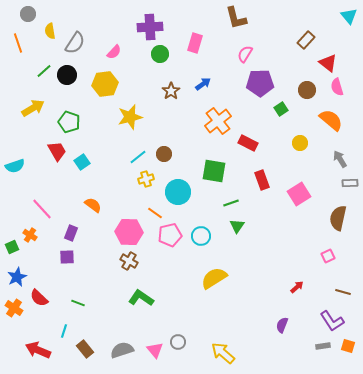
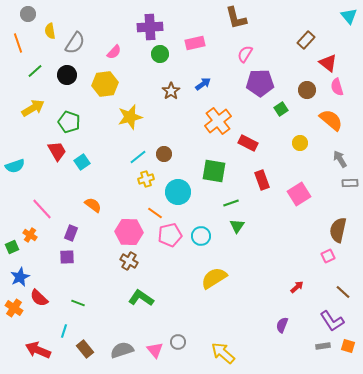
pink rectangle at (195, 43): rotated 60 degrees clockwise
green line at (44, 71): moved 9 px left
brown semicircle at (338, 218): moved 12 px down
blue star at (17, 277): moved 3 px right
brown line at (343, 292): rotated 28 degrees clockwise
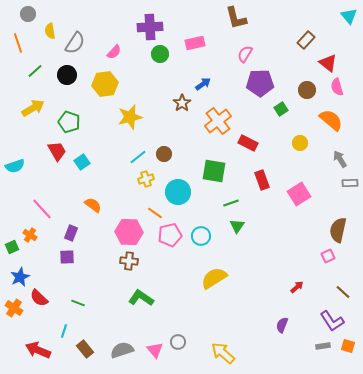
brown star at (171, 91): moved 11 px right, 12 px down
brown cross at (129, 261): rotated 24 degrees counterclockwise
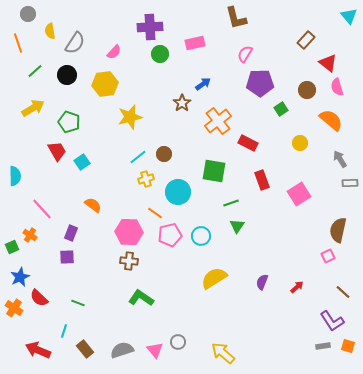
cyan semicircle at (15, 166): moved 10 px down; rotated 72 degrees counterclockwise
purple semicircle at (282, 325): moved 20 px left, 43 px up
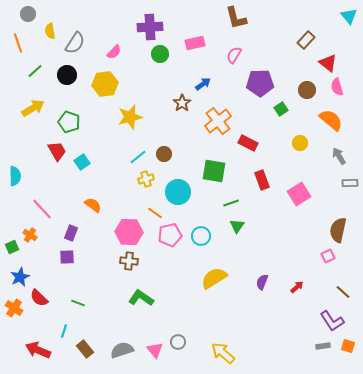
pink semicircle at (245, 54): moved 11 px left, 1 px down
gray arrow at (340, 159): moved 1 px left, 3 px up
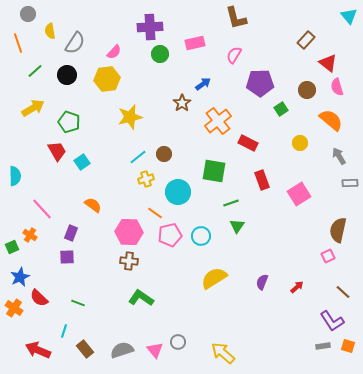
yellow hexagon at (105, 84): moved 2 px right, 5 px up
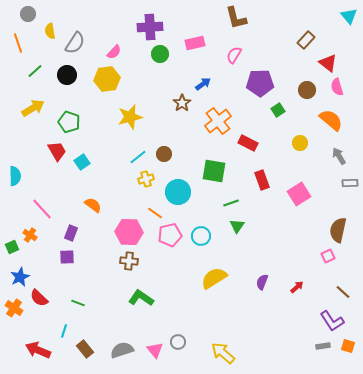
green square at (281, 109): moved 3 px left, 1 px down
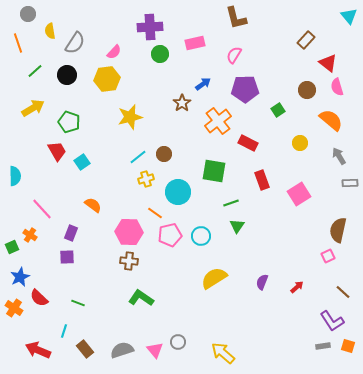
purple pentagon at (260, 83): moved 15 px left, 6 px down
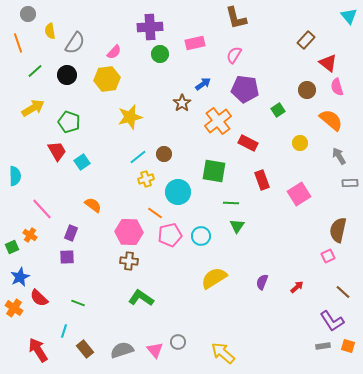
purple pentagon at (245, 89): rotated 8 degrees clockwise
green line at (231, 203): rotated 21 degrees clockwise
red arrow at (38, 350): rotated 35 degrees clockwise
